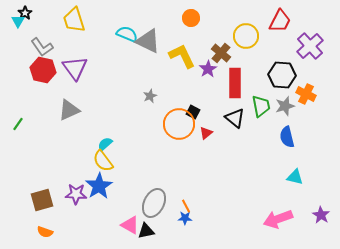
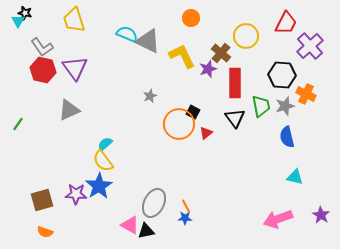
black star at (25, 13): rotated 24 degrees counterclockwise
red trapezoid at (280, 21): moved 6 px right, 2 px down
purple star at (208, 69): rotated 12 degrees clockwise
black triangle at (235, 118): rotated 15 degrees clockwise
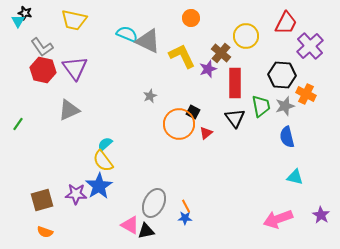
yellow trapezoid at (74, 20): rotated 60 degrees counterclockwise
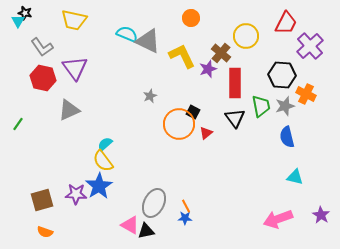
red hexagon at (43, 70): moved 8 px down
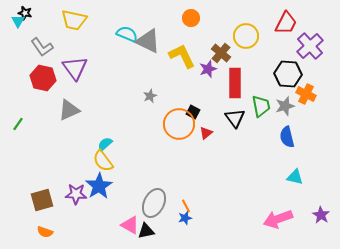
black hexagon at (282, 75): moved 6 px right, 1 px up
blue star at (185, 218): rotated 16 degrees counterclockwise
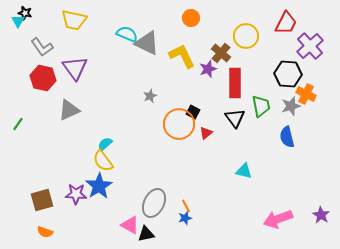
gray triangle at (148, 41): moved 1 px left, 2 px down
gray star at (285, 106): moved 6 px right
cyan triangle at (295, 177): moved 51 px left, 6 px up
black triangle at (146, 231): moved 3 px down
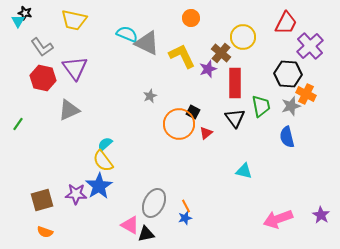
yellow circle at (246, 36): moved 3 px left, 1 px down
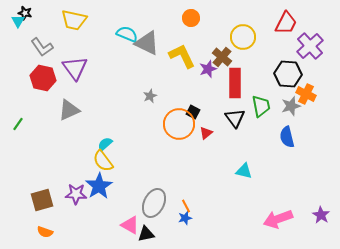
brown cross at (221, 53): moved 1 px right, 4 px down
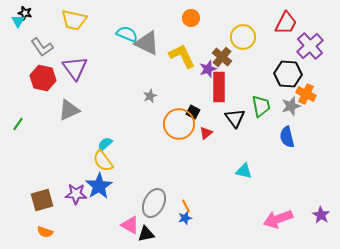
red rectangle at (235, 83): moved 16 px left, 4 px down
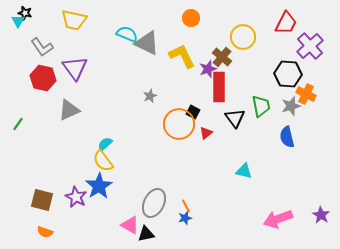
purple star at (76, 194): moved 3 px down; rotated 25 degrees clockwise
brown square at (42, 200): rotated 30 degrees clockwise
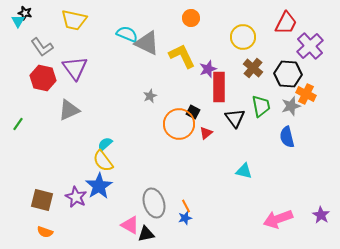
brown cross at (222, 57): moved 31 px right, 11 px down
gray ellipse at (154, 203): rotated 44 degrees counterclockwise
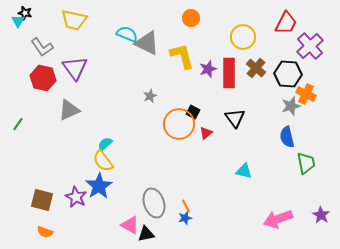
yellow L-shape at (182, 56): rotated 12 degrees clockwise
brown cross at (253, 68): moved 3 px right
red rectangle at (219, 87): moved 10 px right, 14 px up
green trapezoid at (261, 106): moved 45 px right, 57 px down
